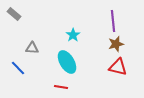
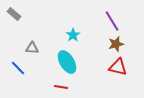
purple line: moved 1 px left; rotated 25 degrees counterclockwise
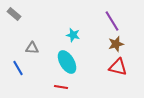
cyan star: rotated 24 degrees counterclockwise
blue line: rotated 14 degrees clockwise
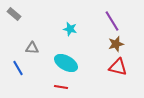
cyan star: moved 3 px left, 6 px up
cyan ellipse: moved 1 px left, 1 px down; rotated 30 degrees counterclockwise
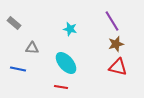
gray rectangle: moved 9 px down
cyan ellipse: rotated 20 degrees clockwise
blue line: moved 1 px down; rotated 49 degrees counterclockwise
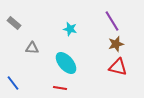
blue line: moved 5 px left, 14 px down; rotated 42 degrees clockwise
red line: moved 1 px left, 1 px down
